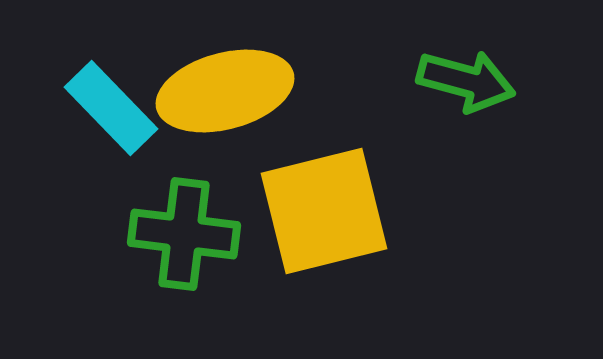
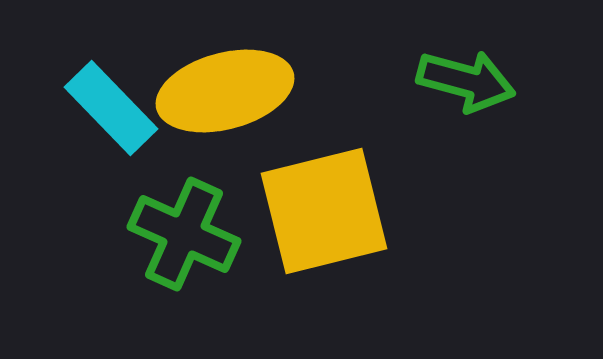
green cross: rotated 17 degrees clockwise
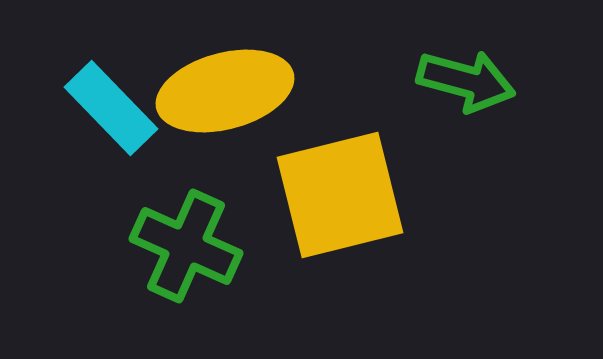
yellow square: moved 16 px right, 16 px up
green cross: moved 2 px right, 12 px down
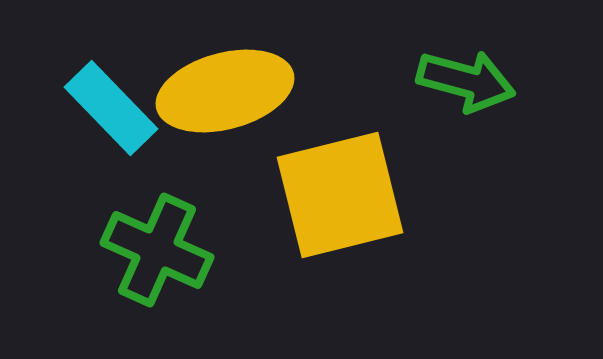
green cross: moved 29 px left, 4 px down
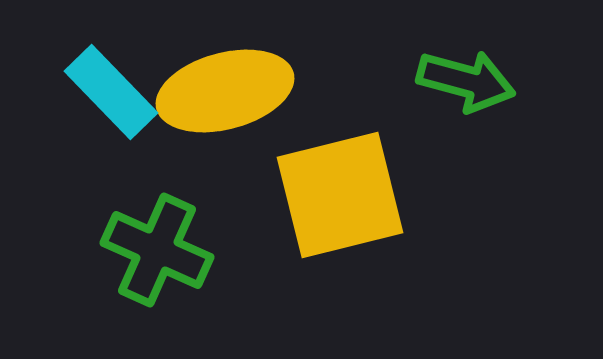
cyan rectangle: moved 16 px up
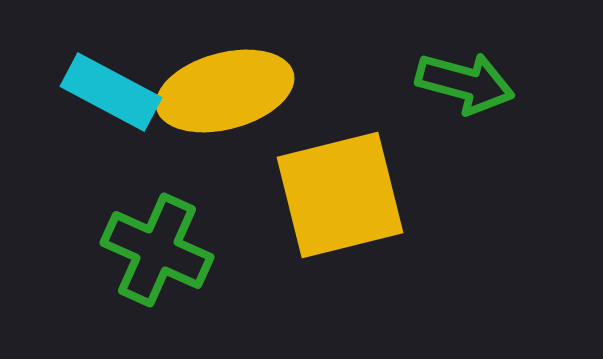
green arrow: moved 1 px left, 2 px down
cyan rectangle: rotated 18 degrees counterclockwise
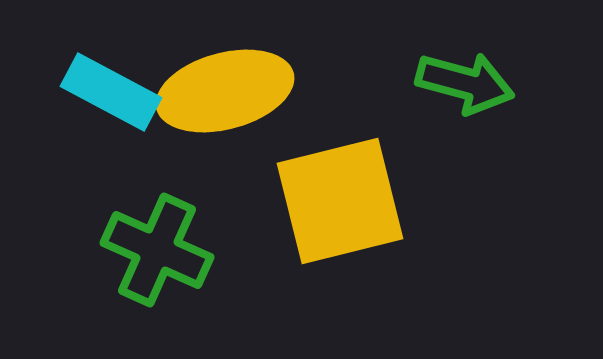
yellow square: moved 6 px down
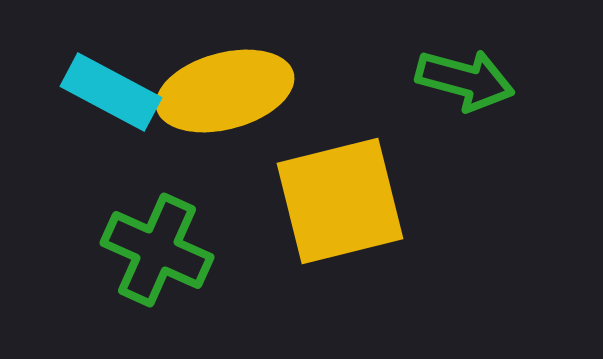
green arrow: moved 3 px up
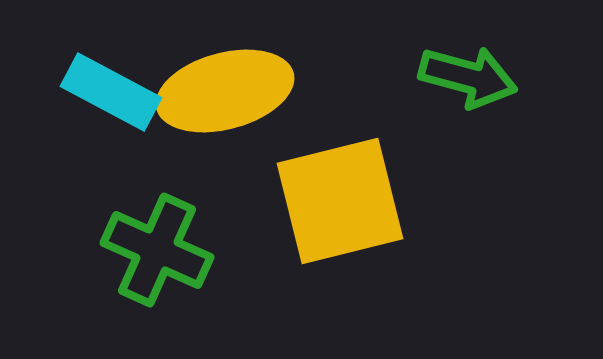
green arrow: moved 3 px right, 3 px up
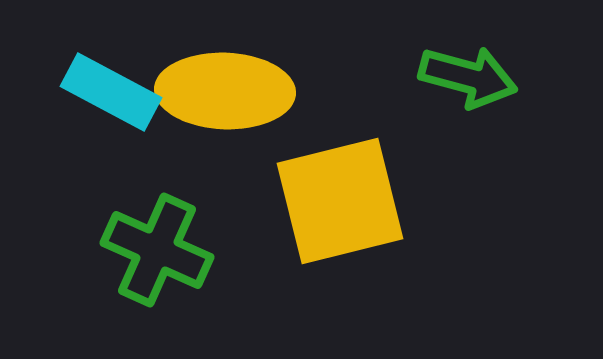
yellow ellipse: rotated 17 degrees clockwise
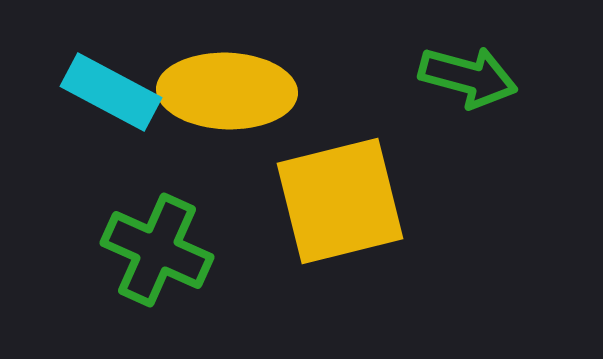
yellow ellipse: moved 2 px right
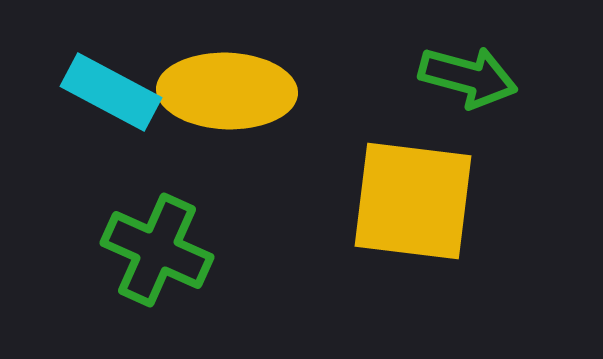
yellow square: moved 73 px right; rotated 21 degrees clockwise
